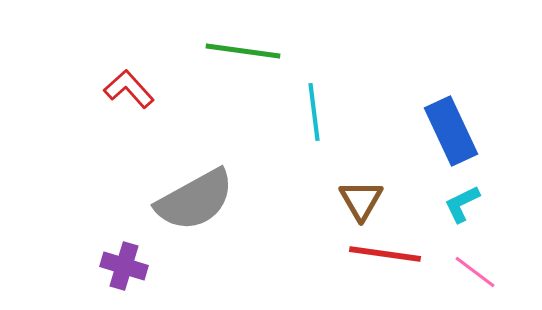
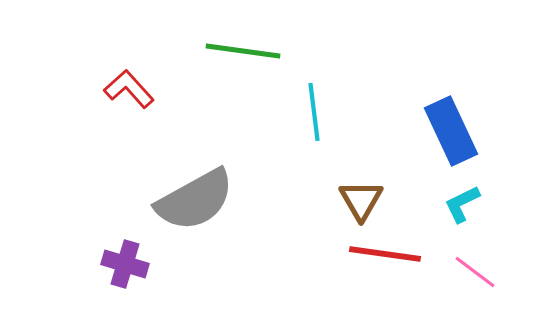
purple cross: moved 1 px right, 2 px up
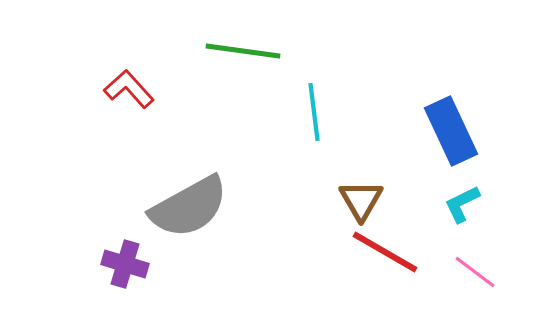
gray semicircle: moved 6 px left, 7 px down
red line: moved 2 px up; rotated 22 degrees clockwise
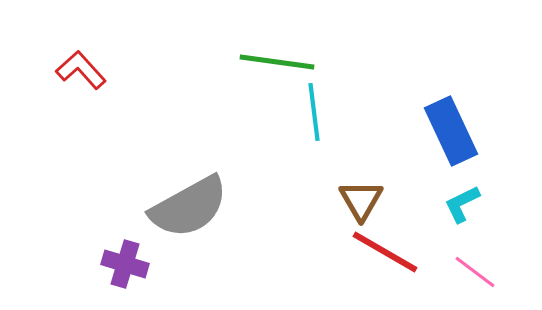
green line: moved 34 px right, 11 px down
red L-shape: moved 48 px left, 19 px up
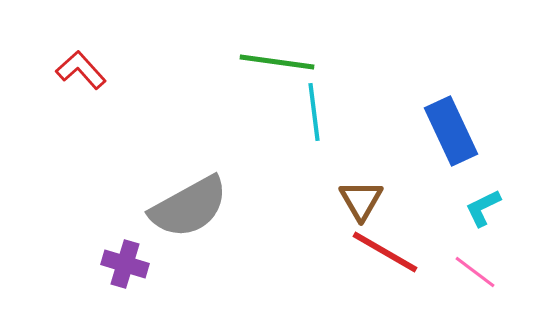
cyan L-shape: moved 21 px right, 4 px down
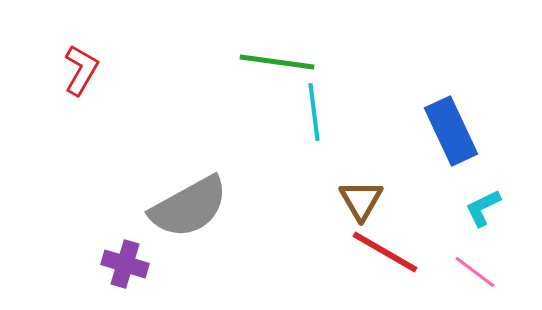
red L-shape: rotated 72 degrees clockwise
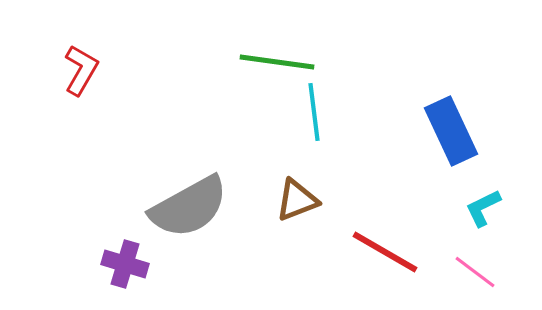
brown triangle: moved 64 px left; rotated 39 degrees clockwise
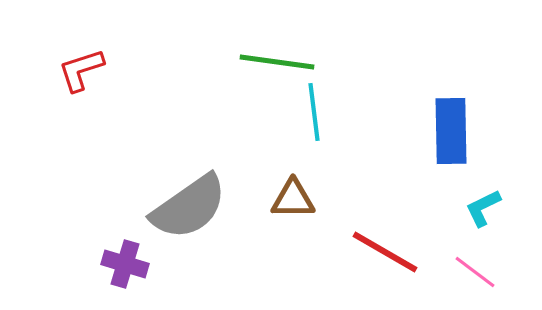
red L-shape: rotated 138 degrees counterclockwise
blue rectangle: rotated 24 degrees clockwise
brown triangle: moved 4 px left, 1 px up; rotated 21 degrees clockwise
gray semicircle: rotated 6 degrees counterclockwise
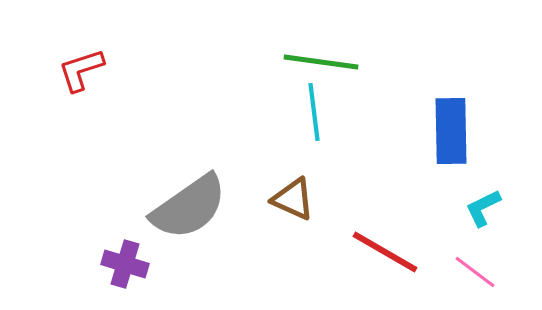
green line: moved 44 px right
brown triangle: rotated 24 degrees clockwise
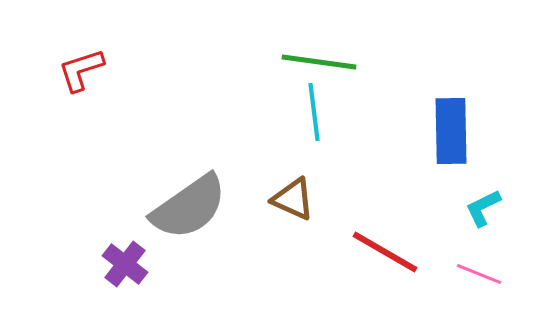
green line: moved 2 px left
purple cross: rotated 21 degrees clockwise
pink line: moved 4 px right, 2 px down; rotated 15 degrees counterclockwise
